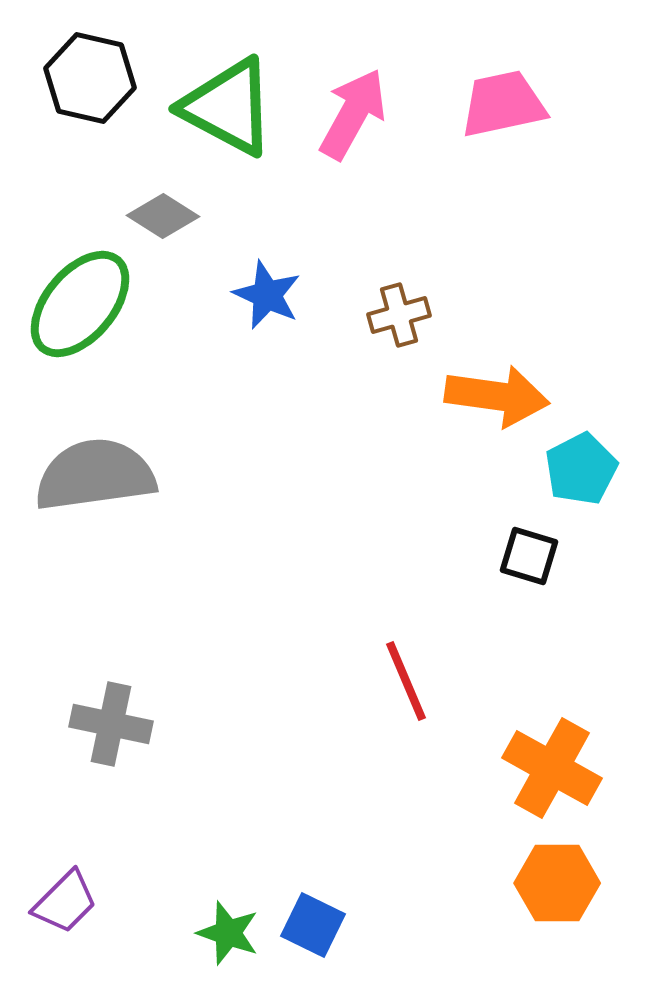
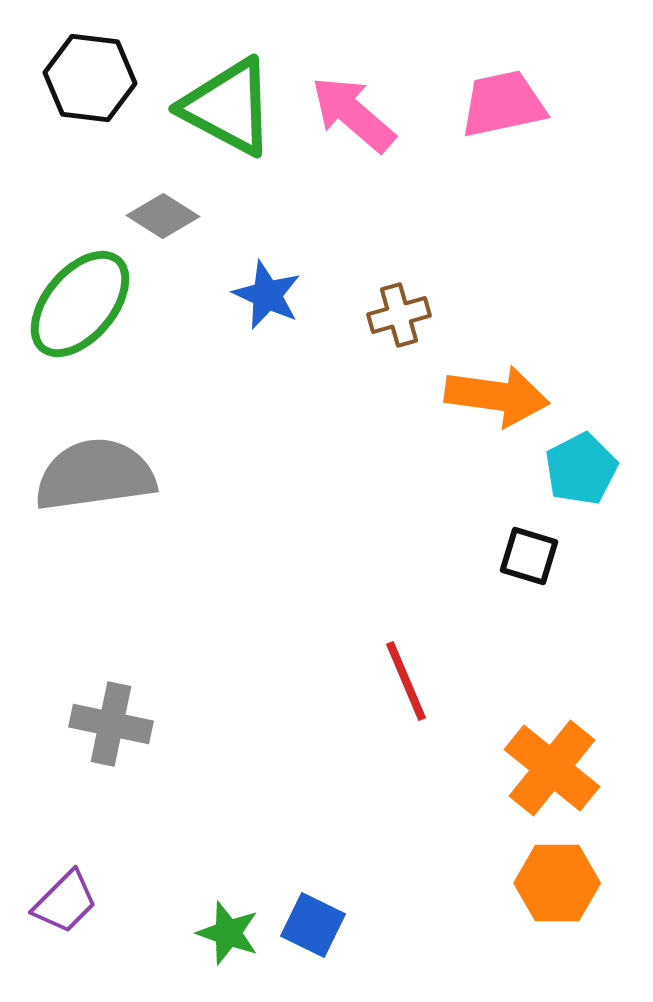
black hexagon: rotated 6 degrees counterclockwise
pink arrow: rotated 78 degrees counterclockwise
orange cross: rotated 10 degrees clockwise
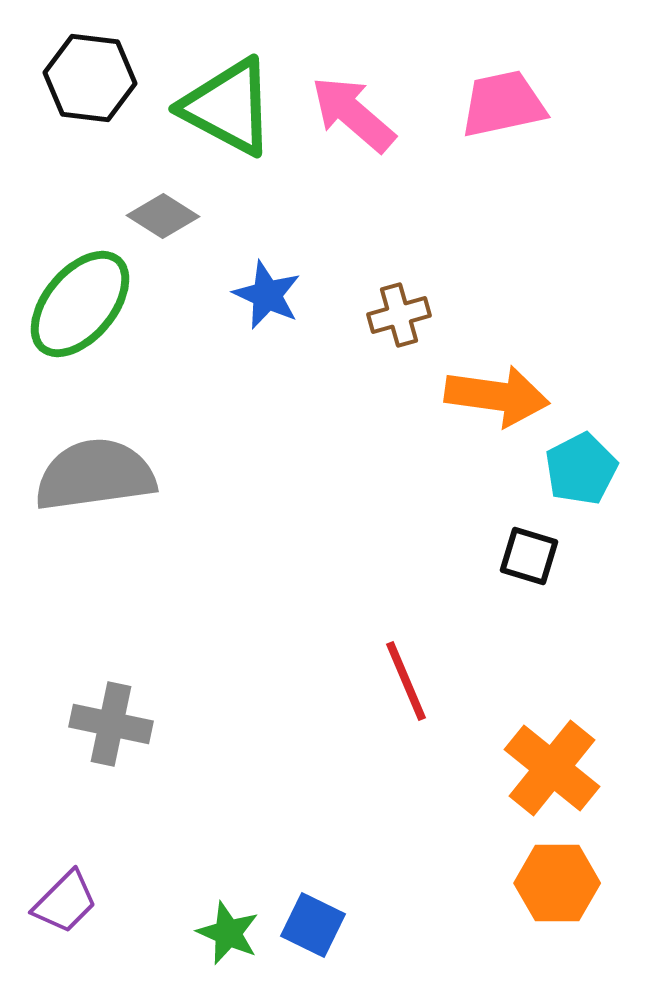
green star: rotated 4 degrees clockwise
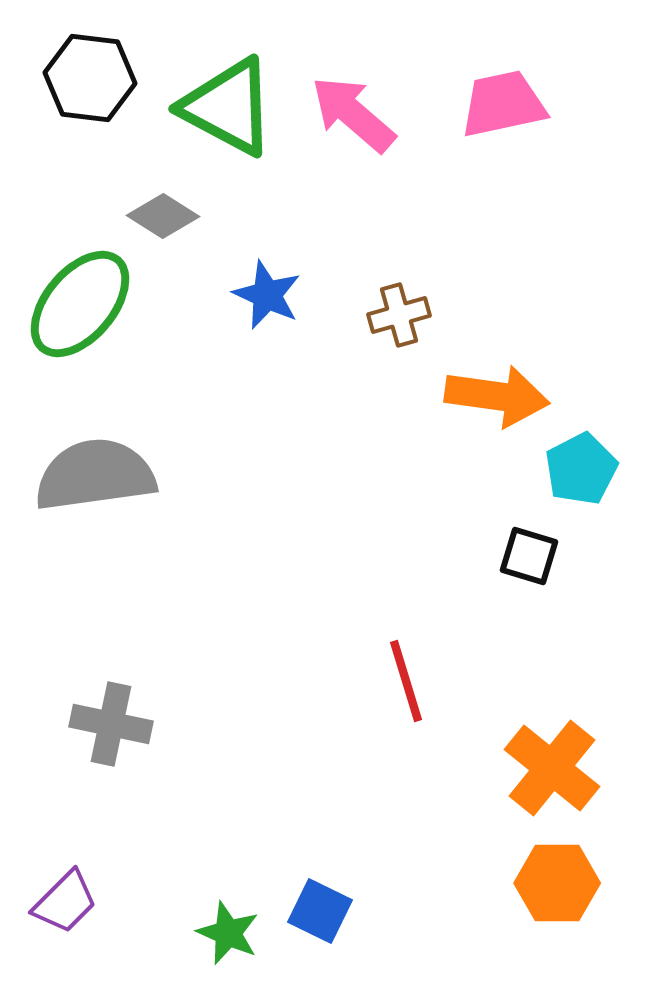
red line: rotated 6 degrees clockwise
blue square: moved 7 px right, 14 px up
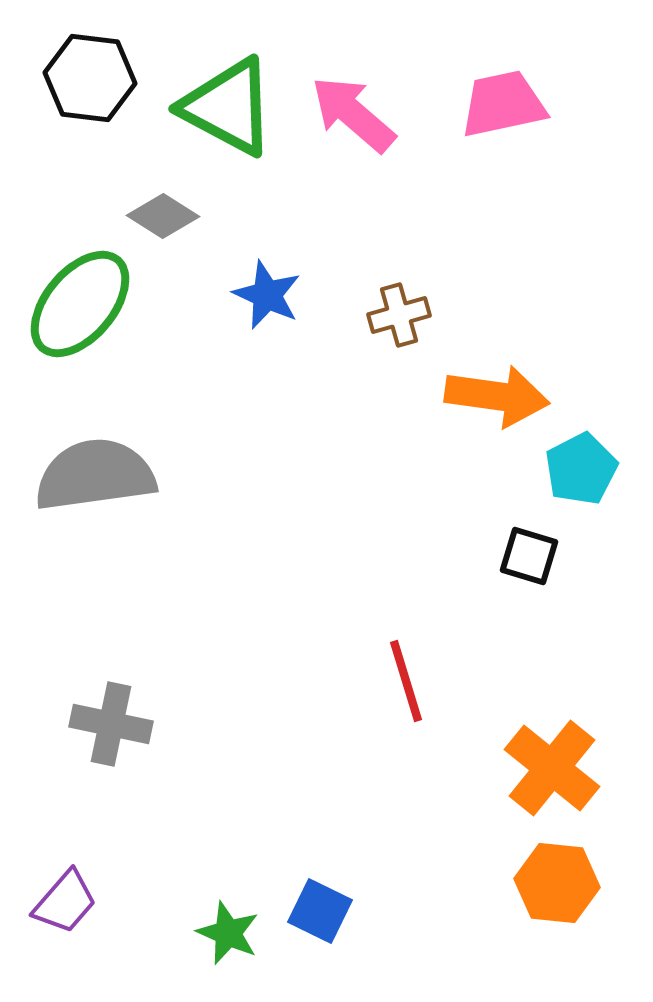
orange hexagon: rotated 6 degrees clockwise
purple trapezoid: rotated 4 degrees counterclockwise
